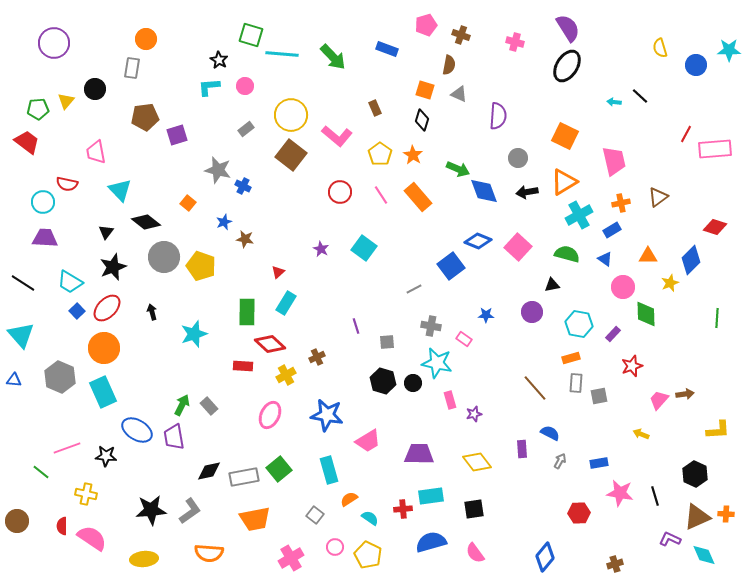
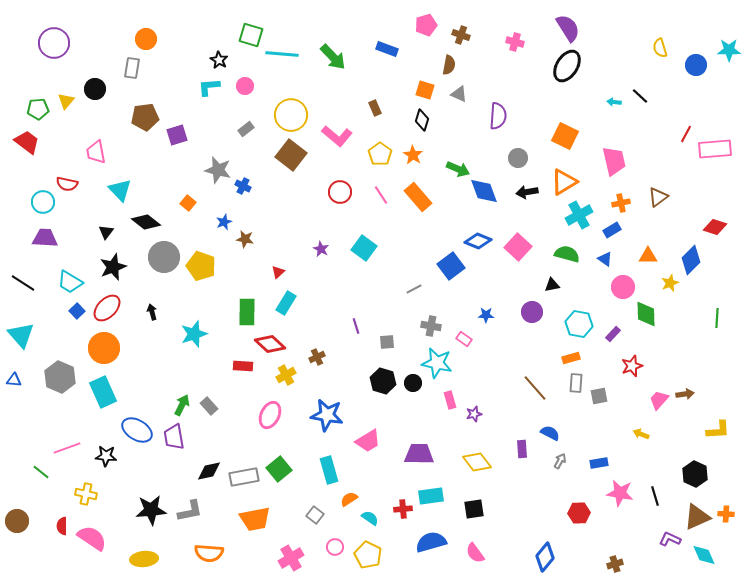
gray L-shape at (190, 511): rotated 24 degrees clockwise
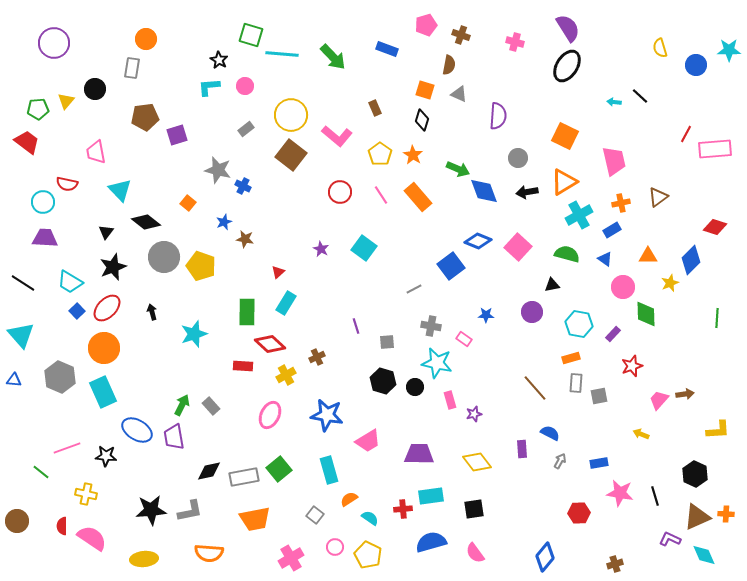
black circle at (413, 383): moved 2 px right, 4 px down
gray rectangle at (209, 406): moved 2 px right
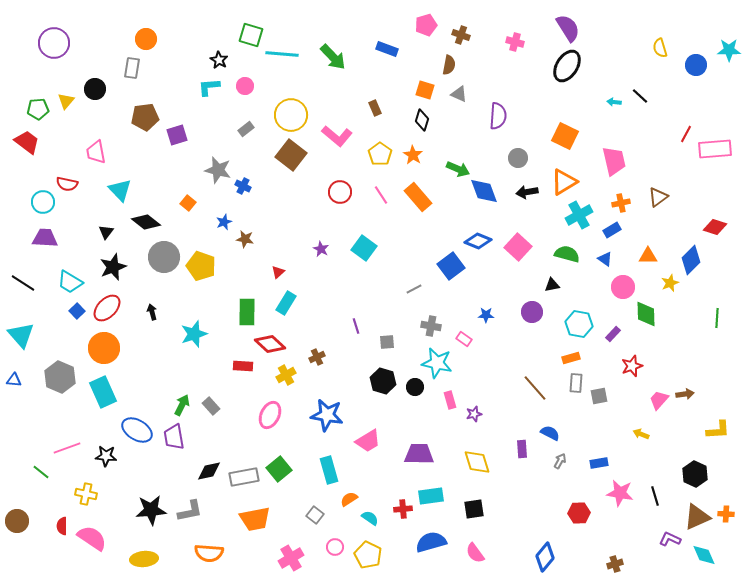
yellow diamond at (477, 462): rotated 20 degrees clockwise
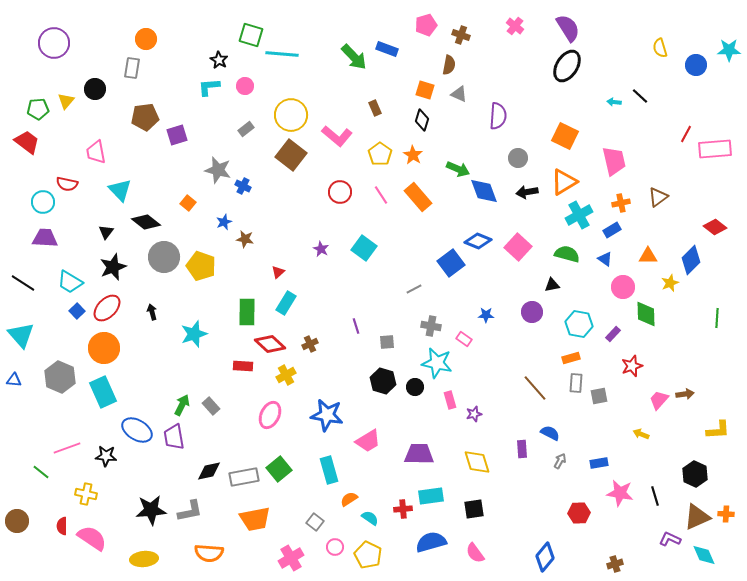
pink cross at (515, 42): moved 16 px up; rotated 24 degrees clockwise
green arrow at (333, 57): moved 21 px right
red diamond at (715, 227): rotated 20 degrees clockwise
blue square at (451, 266): moved 3 px up
brown cross at (317, 357): moved 7 px left, 13 px up
gray square at (315, 515): moved 7 px down
